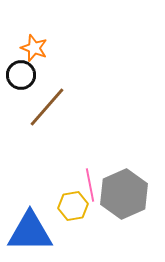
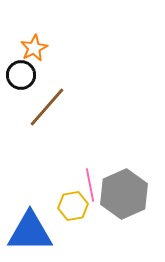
orange star: rotated 24 degrees clockwise
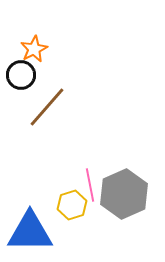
orange star: moved 1 px down
yellow hexagon: moved 1 px left, 1 px up; rotated 8 degrees counterclockwise
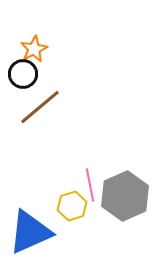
black circle: moved 2 px right, 1 px up
brown line: moved 7 px left; rotated 9 degrees clockwise
gray hexagon: moved 1 px right, 2 px down
yellow hexagon: moved 1 px down
blue triangle: rotated 24 degrees counterclockwise
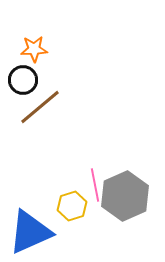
orange star: rotated 24 degrees clockwise
black circle: moved 6 px down
pink line: moved 5 px right
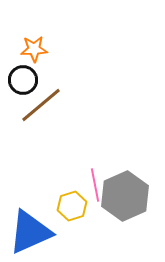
brown line: moved 1 px right, 2 px up
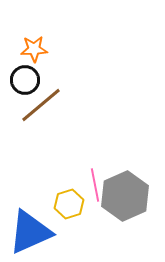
black circle: moved 2 px right
yellow hexagon: moved 3 px left, 2 px up
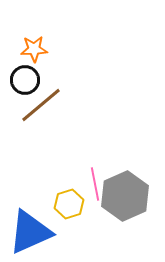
pink line: moved 1 px up
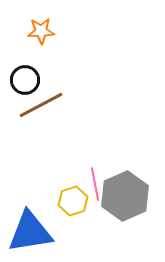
orange star: moved 7 px right, 18 px up
brown line: rotated 12 degrees clockwise
yellow hexagon: moved 4 px right, 3 px up
blue triangle: rotated 15 degrees clockwise
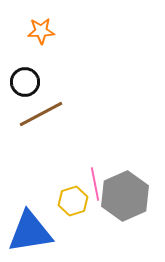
black circle: moved 2 px down
brown line: moved 9 px down
